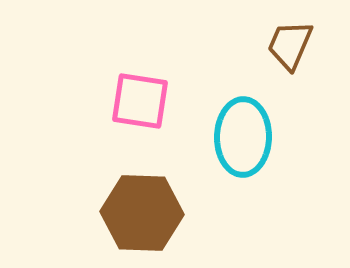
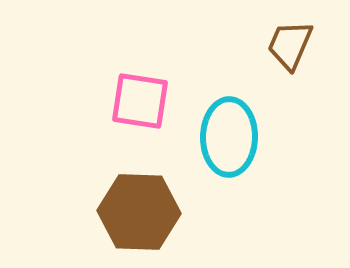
cyan ellipse: moved 14 px left
brown hexagon: moved 3 px left, 1 px up
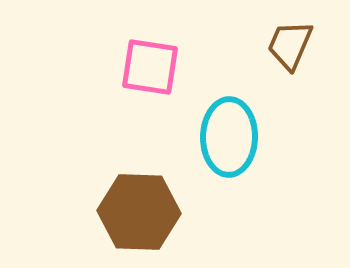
pink square: moved 10 px right, 34 px up
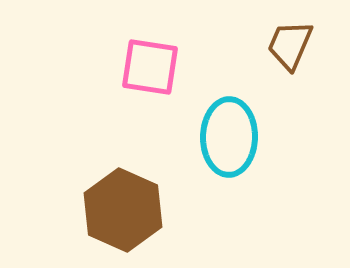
brown hexagon: moved 16 px left, 2 px up; rotated 22 degrees clockwise
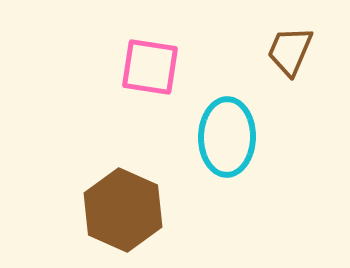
brown trapezoid: moved 6 px down
cyan ellipse: moved 2 px left
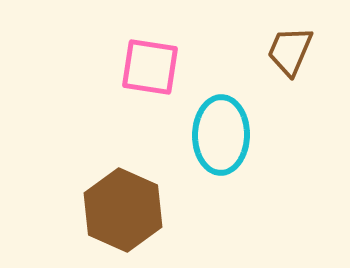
cyan ellipse: moved 6 px left, 2 px up
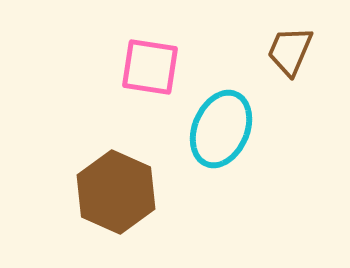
cyan ellipse: moved 6 px up; rotated 22 degrees clockwise
brown hexagon: moved 7 px left, 18 px up
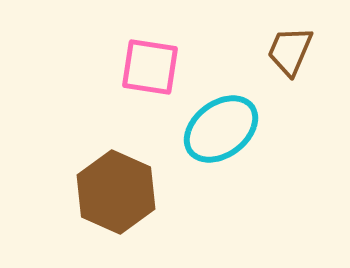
cyan ellipse: rotated 30 degrees clockwise
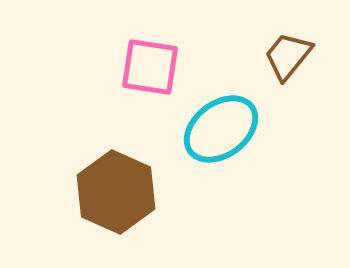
brown trapezoid: moved 2 px left, 5 px down; rotated 16 degrees clockwise
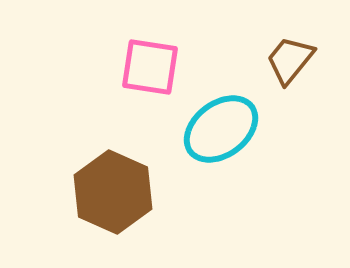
brown trapezoid: moved 2 px right, 4 px down
brown hexagon: moved 3 px left
